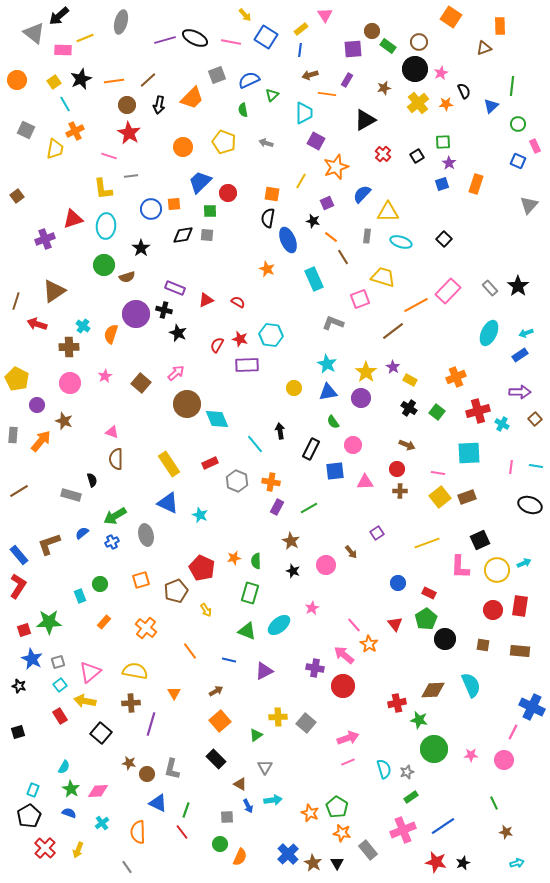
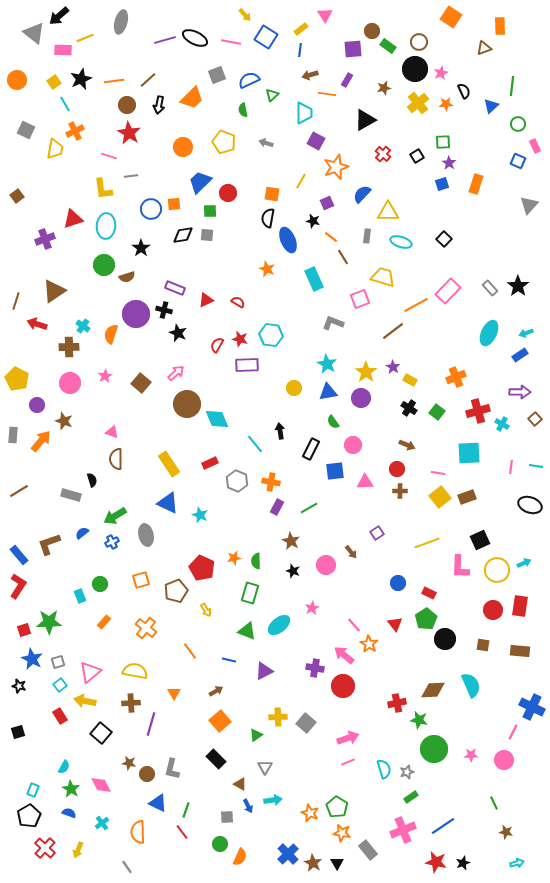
pink diamond at (98, 791): moved 3 px right, 6 px up; rotated 65 degrees clockwise
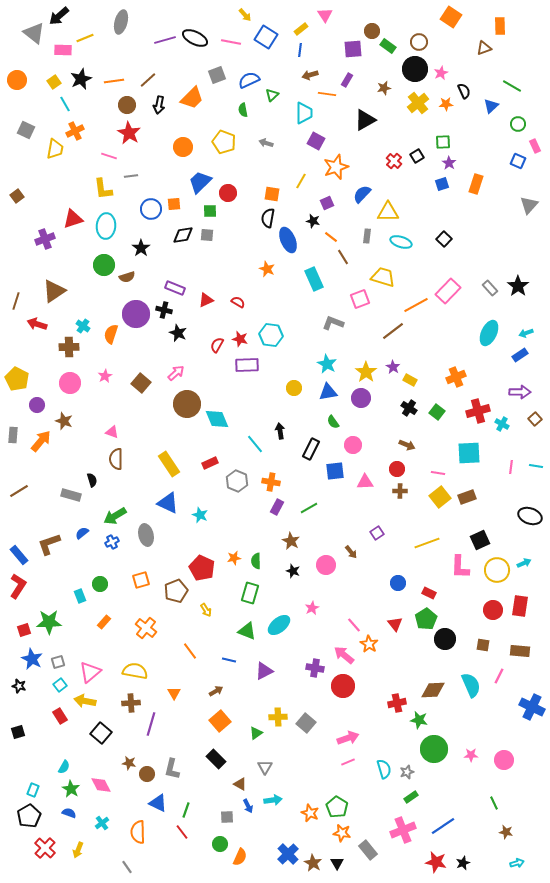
green line at (512, 86): rotated 66 degrees counterclockwise
red cross at (383, 154): moved 11 px right, 7 px down
black ellipse at (530, 505): moved 11 px down
pink line at (513, 732): moved 14 px left, 56 px up
green triangle at (256, 735): moved 2 px up
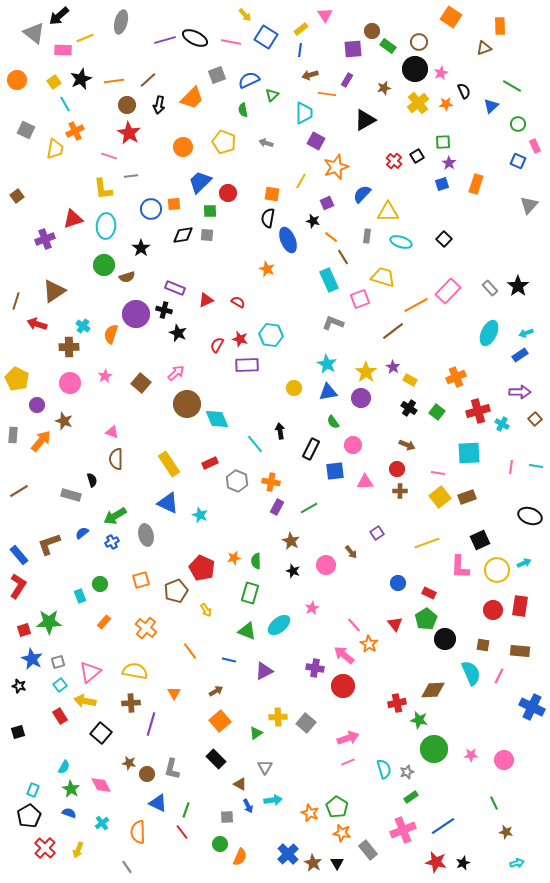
cyan rectangle at (314, 279): moved 15 px right, 1 px down
cyan semicircle at (471, 685): moved 12 px up
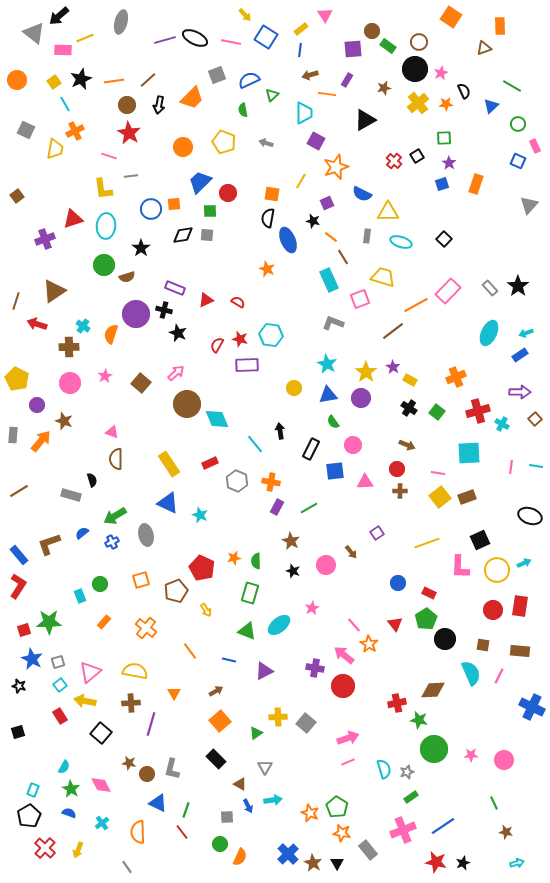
green square at (443, 142): moved 1 px right, 4 px up
blue semicircle at (362, 194): rotated 108 degrees counterclockwise
blue triangle at (328, 392): moved 3 px down
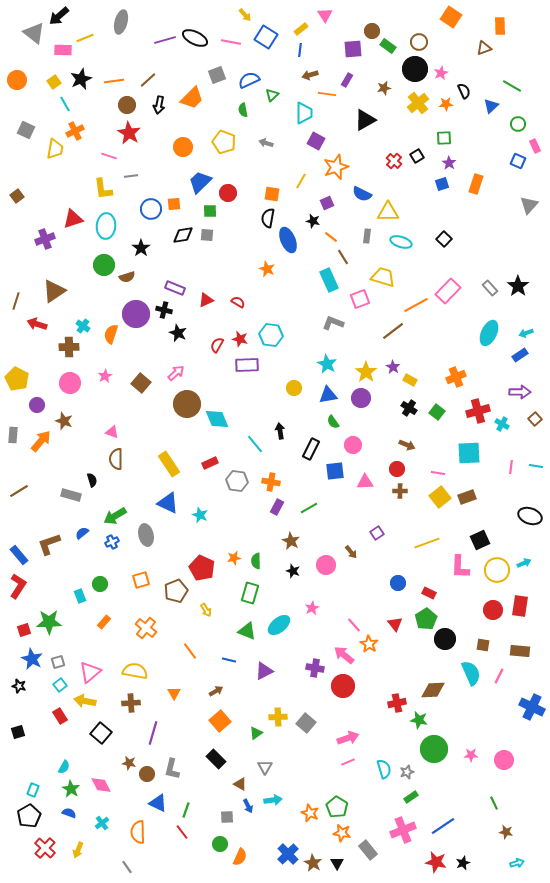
gray hexagon at (237, 481): rotated 15 degrees counterclockwise
purple line at (151, 724): moved 2 px right, 9 px down
